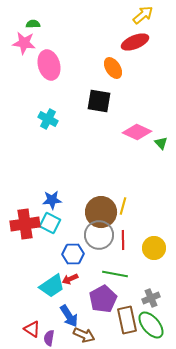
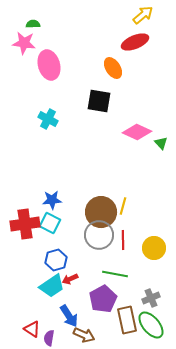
blue hexagon: moved 17 px left, 6 px down; rotated 15 degrees counterclockwise
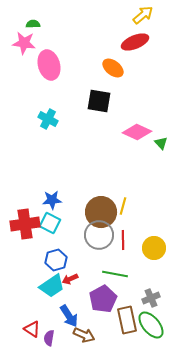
orange ellipse: rotated 20 degrees counterclockwise
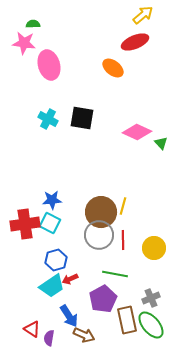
black square: moved 17 px left, 17 px down
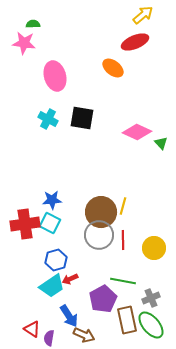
pink ellipse: moved 6 px right, 11 px down
green line: moved 8 px right, 7 px down
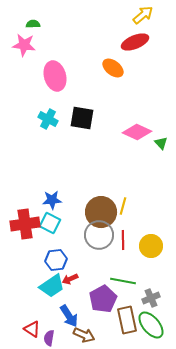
pink star: moved 2 px down
yellow circle: moved 3 px left, 2 px up
blue hexagon: rotated 10 degrees clockwise
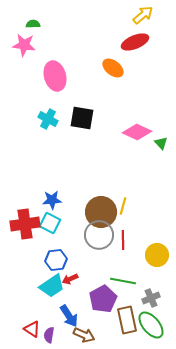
yellow circle: moved 6 px right, 9 px down
purple semicircle: moved 3 px up
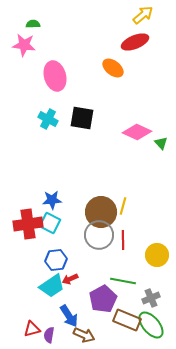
red cross: moved 3 px right
brown rectangle: rotated 56 degrees counterclockwise
red triangle: rotated 48 degrees counterclockwise
